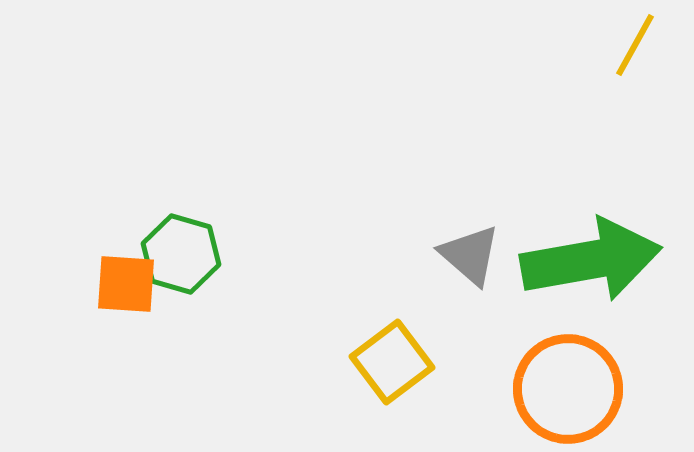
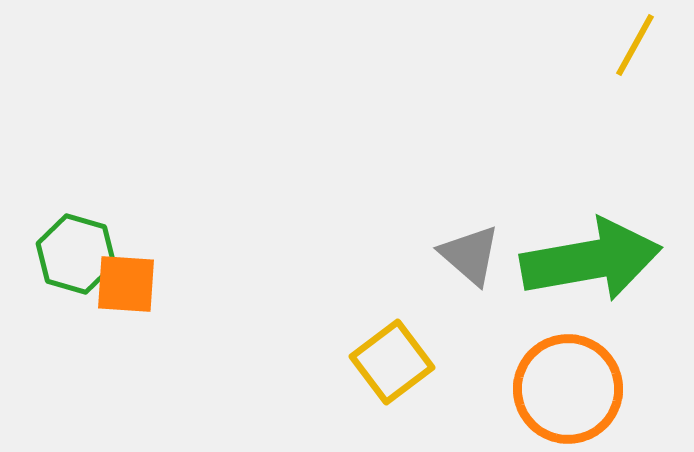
green hexagon: moved 105 px left
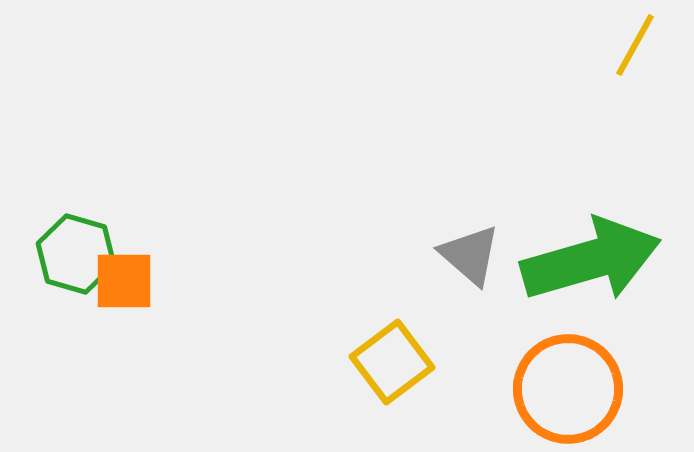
green arrow: rotated 6 degrees counterclockwise
orange square: moved 2 px left, 3 px up; rotated 4 degrees counterclockwise
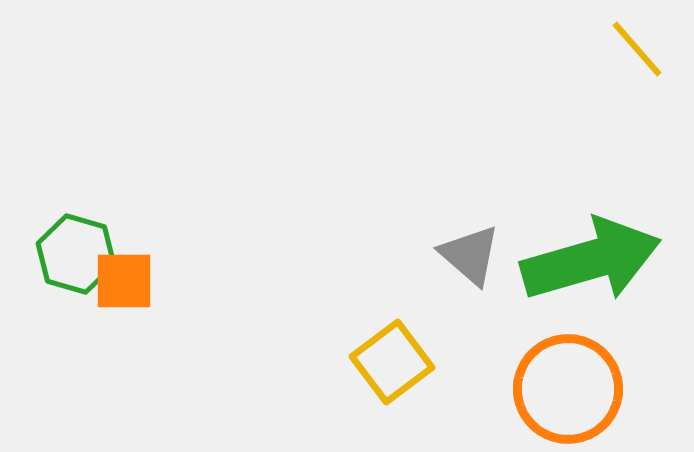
yellow line: moved 2 px right, 4 px down; rotated 70 degrees counterclockwise
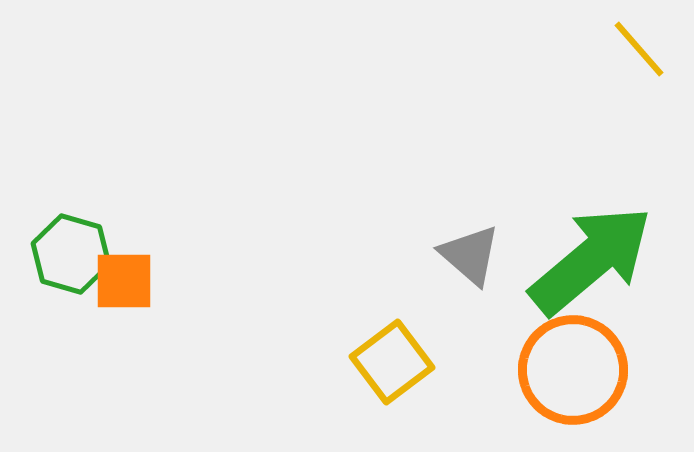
yellow line: moved 2 px right
green hexagon: moved 5 px left
green arrow: rotated 24 degrees counterclockwise
orange circle: moved 5 px right, 19 px up
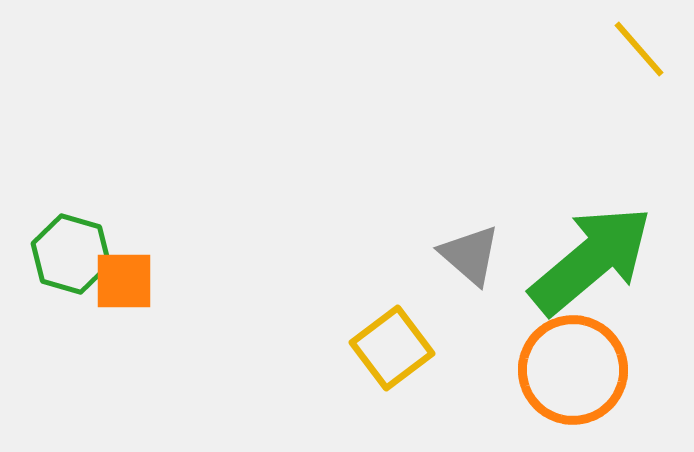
yellow square: moved 14 px up
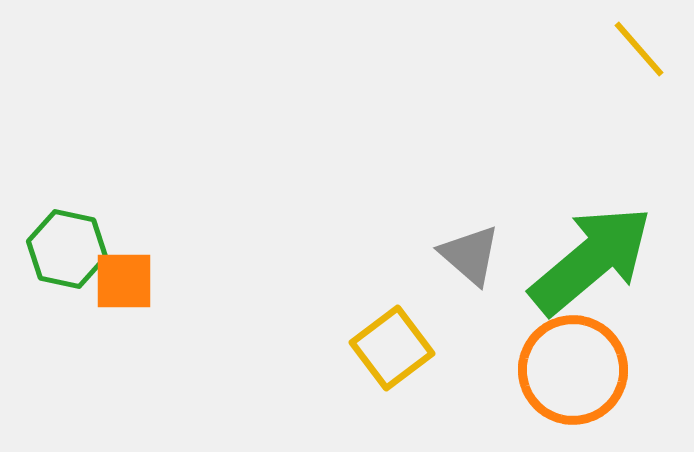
green hexagon: moved 4 px left, 5 px up; rotated 4 degrees counterclockwise
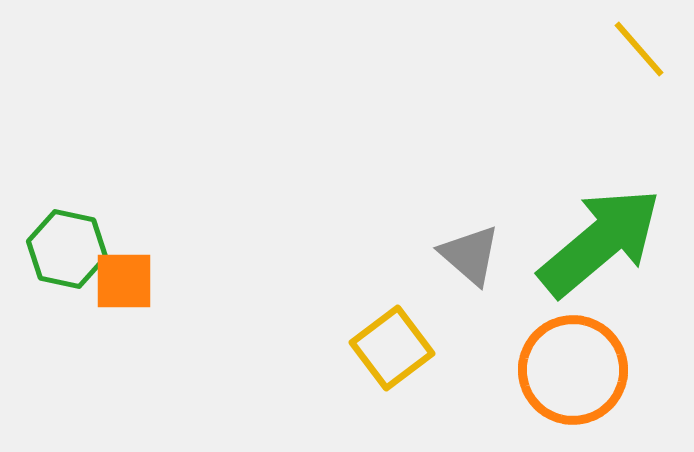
green arrow: moved 9 px right, 18 px up
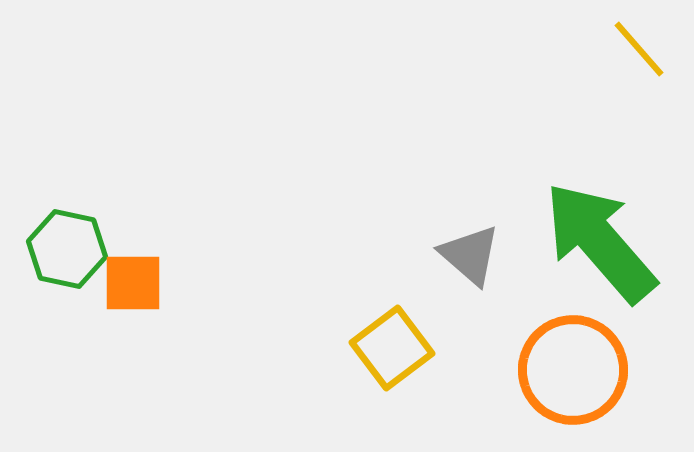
green arrow: rotated 91 degrees counterclockwise
orange square: moved 9 px right, 2 px down
